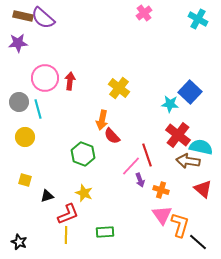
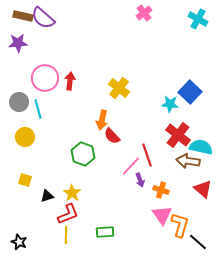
yellow star: moved 12 px left; rotated 12 degrees clockwise
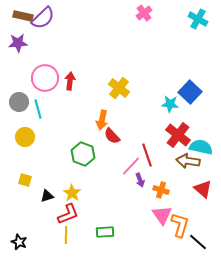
purple semicircle: rotated 85 degrees counterclockwise
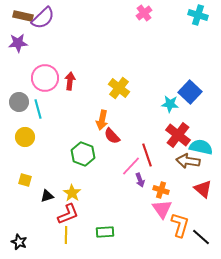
cyan cross: moved 4 px up; rotated 12 degrees counterclockwise
pink triangle: moved 6 px up
black line: moved 3 px right, 5 px up
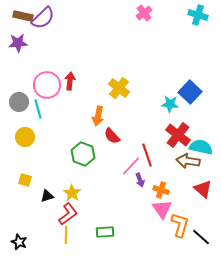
pink circle: moved 2 px right, 7 px down
orange arrow: moved 4 px left, 4 px up
red L-shape: rotated 15 degrees counterclockwise
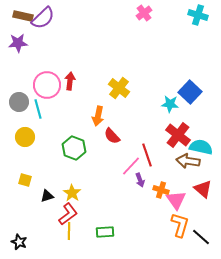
green hexagon: moved 9 px left, 6 px up
pink triangle: moved 14 px right, 9 px up
yellow line: moved 3 px right, 4 px up
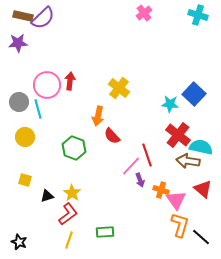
blue square: moved 4 px right, 2 px down
yellow line: moved 9 px down; rotated 18 degrees clockwise
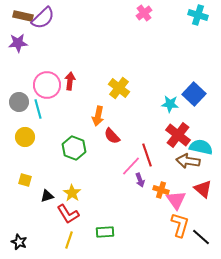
red L-shape: rotated 95 degrees clockwise
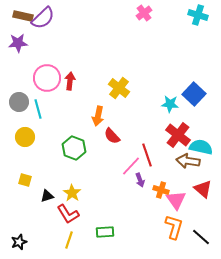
pink circle: moved 7 px up
orange L-shape: moved 6 px left, 2 px down
black star: rotated 28 degrees clockwise
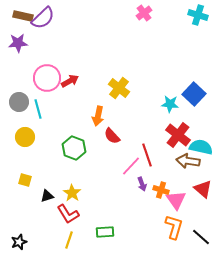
red arrow: rotated 54 degrees clockwise
purple arrow: moved 2 px right, 4 px down
